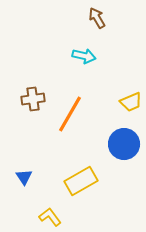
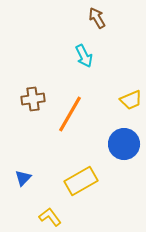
cyan arrow: rotated 50 degrees clockwise
yellow trapezoid: moved 2 px up
blue triangle: moved 1 px left, 1 px down; rotated 18 degrees clockwise
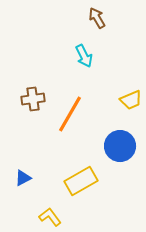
blue circle: moved 4 px left, 2 px down
blue triangle: rotated 18 degrees clockwise
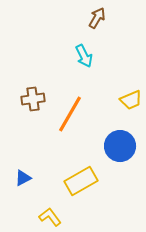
brown arrow: rotated 60 degrees clockwise
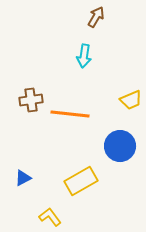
brown arrow: moved 1 px left, 1 px up
cyan arrow: rotated 35 degrees clockwise
brown cross: moved 2 px left, 1 px down
orange line: rotated 66 degrees clockwise
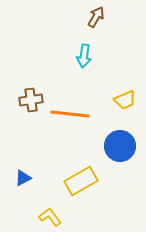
yellow trapezoid: moved 6 px left
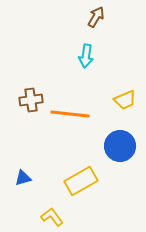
cyan arrow: moved 2 px right
blue triangle: rotated 12 degrees clockwise
yellow L-shape: moved 2 px right
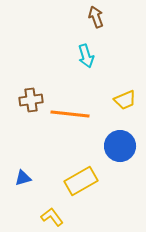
brown arrow: rotated 50 degrees counterclockwise
cyan arrow: rotated 25 degrees counterclockwise
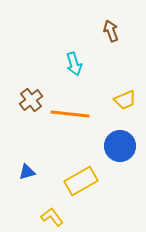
brown arrow: moved 15 px right, 14 px down
cyan arrow: moved 12 px left, 8 px down
brown cross: rotated 30 degrees counterclockwise
blue triangle: moved 4 px right, 6 px up
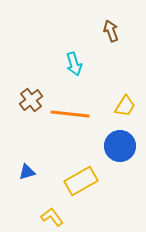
yellow trapezoid: moved 6 px down; rotated 35 degrees counterclockwise
